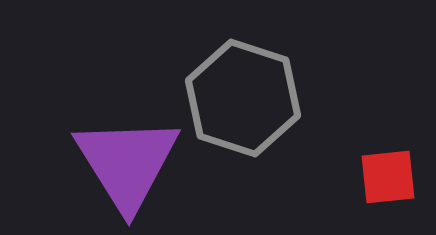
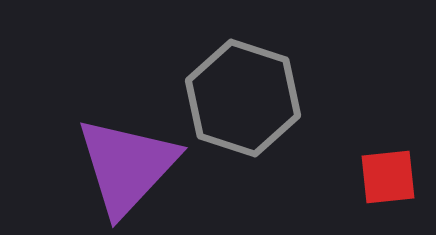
purple triangle: moved 3 px down; rotated 15 degrees clockwise
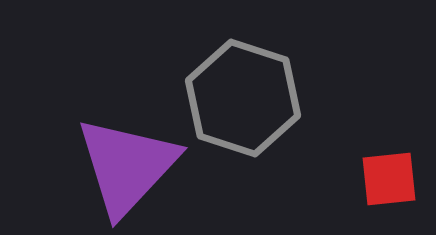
red square: moved 1 px right, 2 px down
